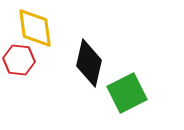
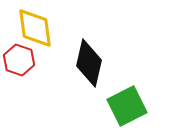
red hexagon: rotated 12 degrees clockwise
green square: moved 13 px down
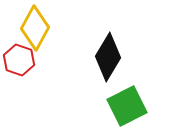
yellow diamond: rotated 36 degrees clockwise
black diamond: moved 19 px right, 6 px up; rotated 18 degrees clockwise
